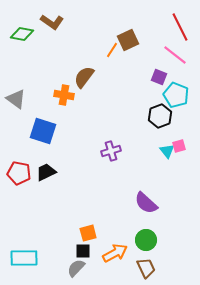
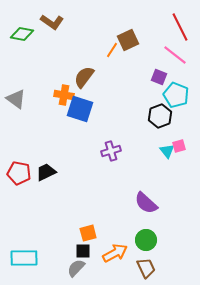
blue square: moved 37 px right, 22 px up
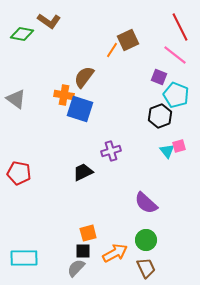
brown L-shape: moved 3 px left, 1 px up
black trapezoid: moved 37 px right
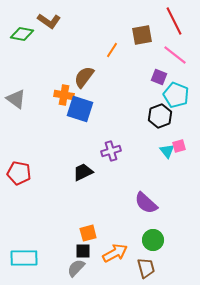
red line: moved 6 px left, 6 px up
brown square: moved 14 px right, 5 px up; rotated 15 degrees clockwise
green circle: moved 7 px right
brown trapezoid: rotated 10 degrees clockwise
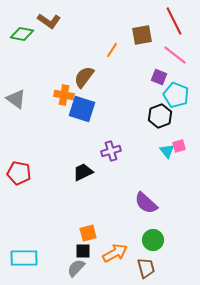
blue square: moved 2 px right
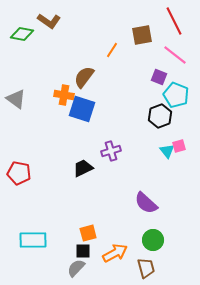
black trapezoid: moved 4 px up
cyan rectangle: moved 9 px right, 18 px up
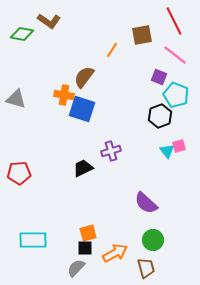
gray triangle: rotated 20 degrees counterclockwise
red pentagon: rotated 15 degrees counterclockwise
black square: moved 2 px right, 3 px up
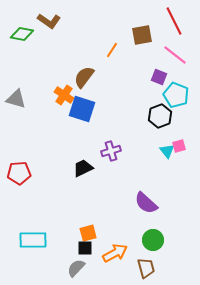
orange cross: rotated 24 degrees clockwise
